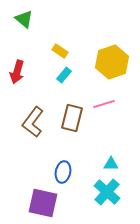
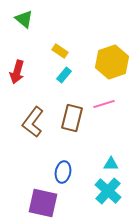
cyan cross: moved 1 px right, 1 px up
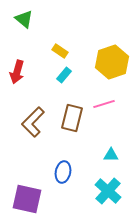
brown L-shape: rotated 8 degrees clockwise
cyan triangle: moved 9 px up
purple square: moved 16 px left, 4 px up
